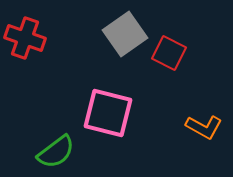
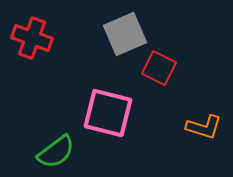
gray square: rotated 12 degrees clockwise
red cross: moved 7 px right
red square: moved 10 px left, 15 px down
orange L-shape: rotated 12 degrees counterclockwise
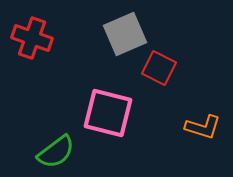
orange L-shape: moved 1 px left
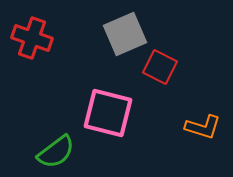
red square: moved 1 px right, 1 px up
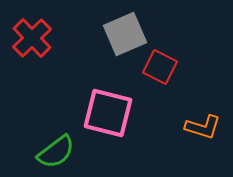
red cross: rotated 27 degrees clockwise
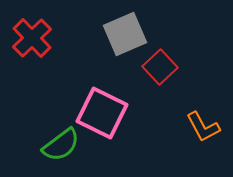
red square: rotated 20 degrees clockwise
pink square: moved 6 px left; rotated 12 degrees clockwise
orange L-shape: rotated 45 degrees clockwise
green semicircle: moved 5 px right, 7 px up
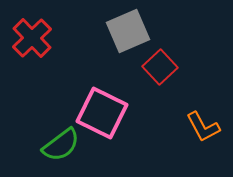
gray square: moved 3 px right, 3 px up
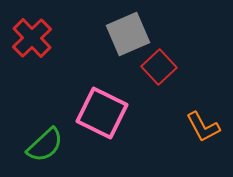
gray square: moved 3 px down
red square: moved 1 px left
green semicircle: moved 16 px left; rotated 6 degrees counterclockwise
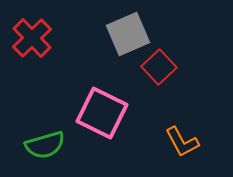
orange L-shape: moved 21 px left, 15 px down
green semicircle: rotated 27 degrees clockwise
